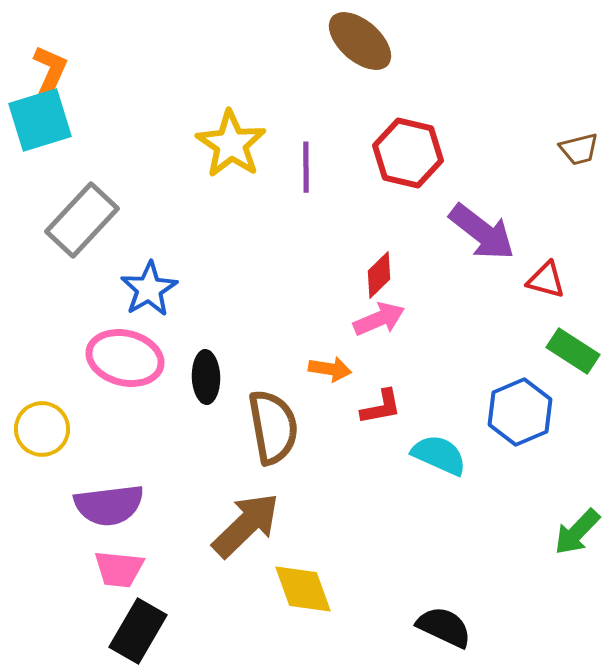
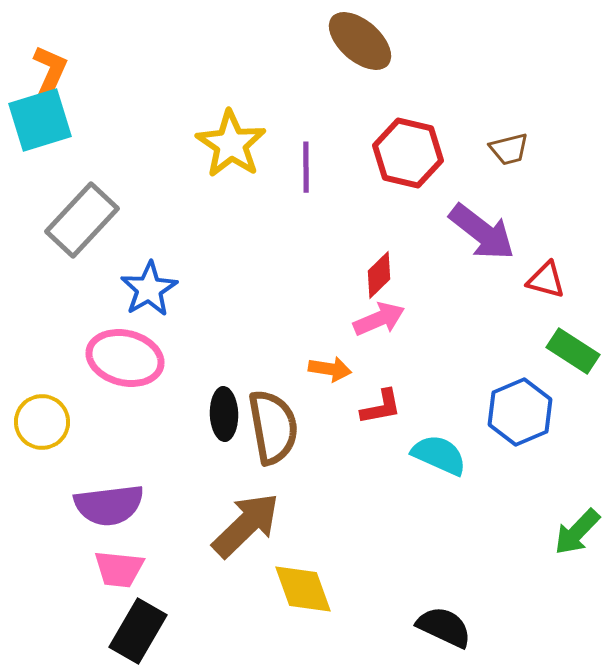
brown trapezoid: moved 70 px left
black ellipse: moved 18 px right, 37 px down
yellow circle: moved 7 px up
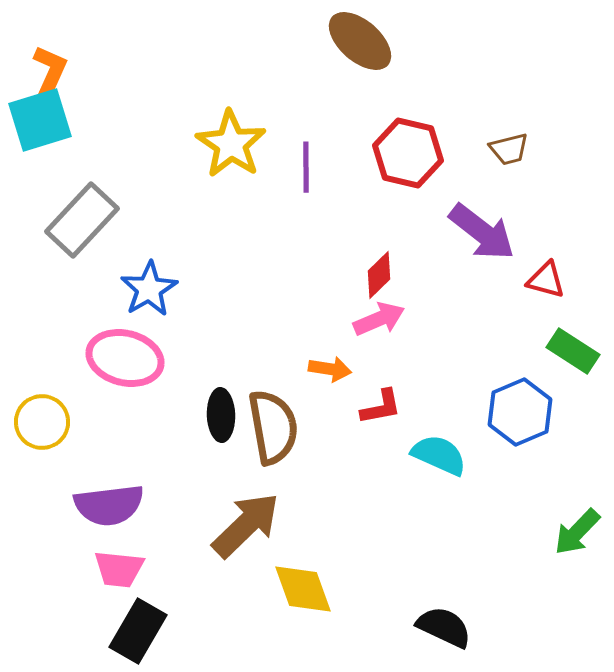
black ellipse: moved 3 px left, 1 px down
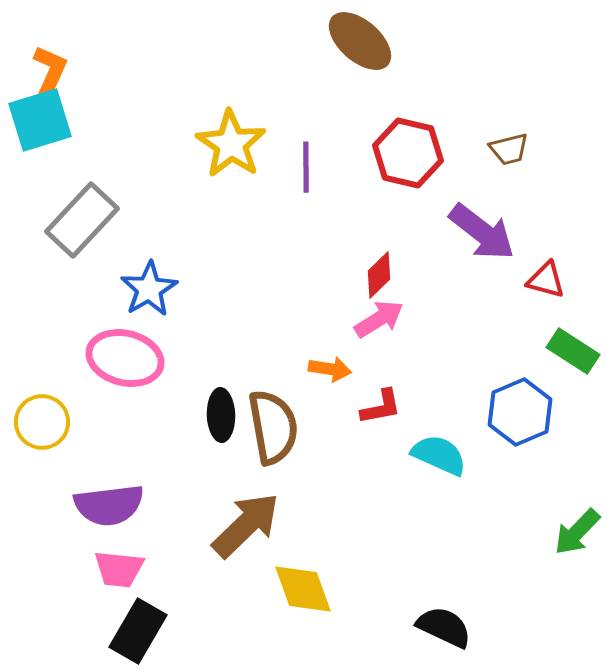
pink arrow: rotated 9 degrees counterclockwise
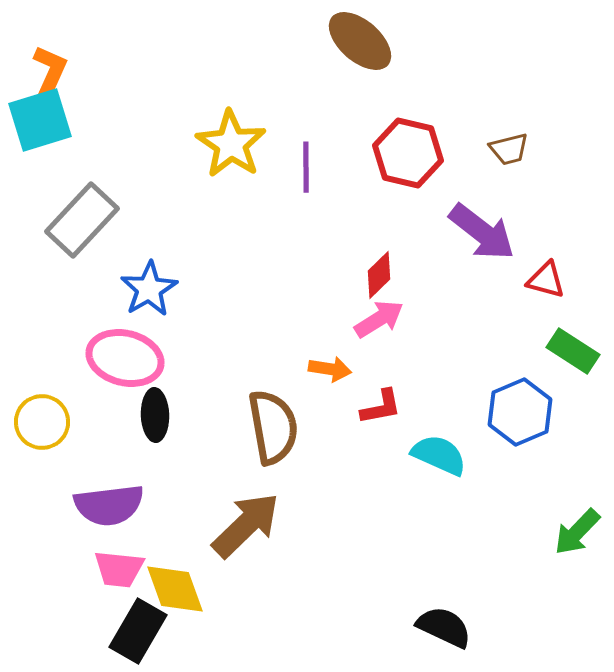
black ellipse: moved 66 px left
yellow diamond: moved 128 px left
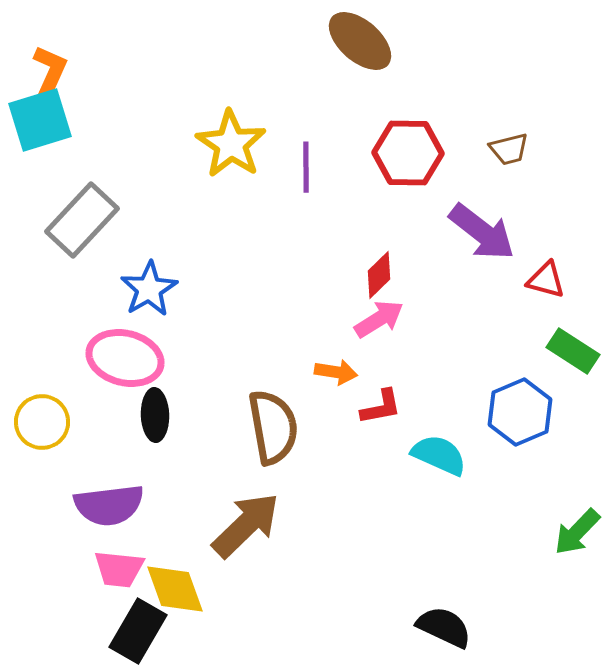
red hexagon: rotated 12 degrees counterclockwise
orange arrow: moved 6 px right, 3 px down
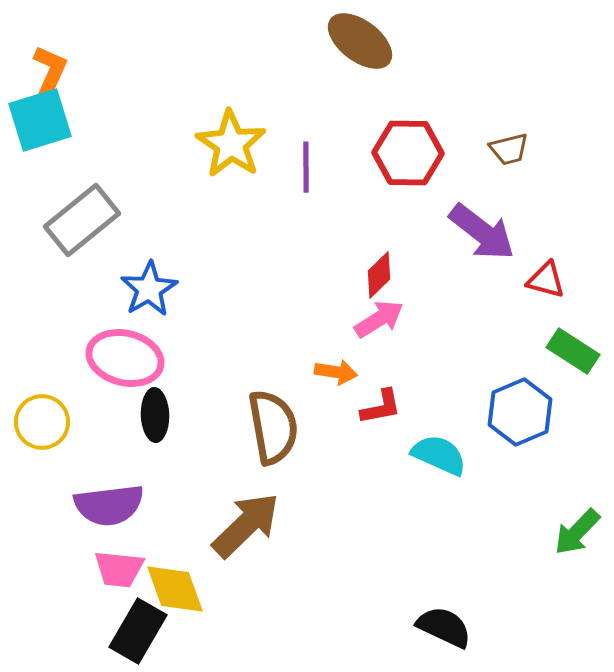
brown ellipse: rotated 4 degrees counterclockwise
gray rectangle: rotated 8 degrees clockwise
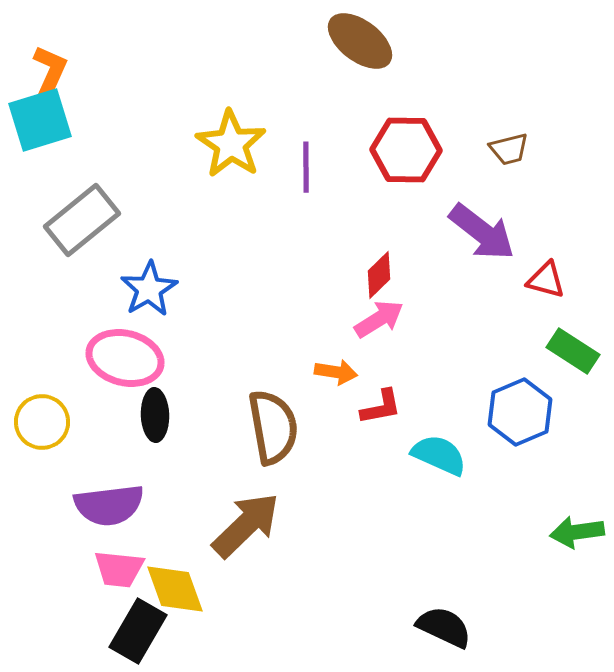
red hexagon: moved 2 px left, 3 px up
green arrow: rotated 38 degrees clockwise
